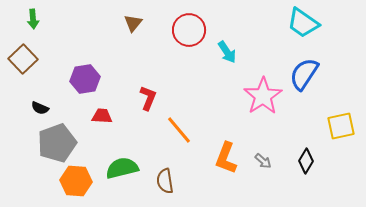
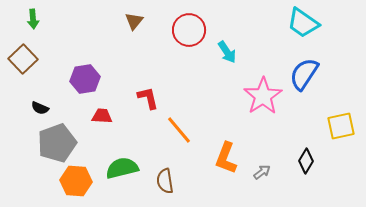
brown triangle: moved 1 px right, 2 px up
red L-shape: rotated 35 degrees counterclockwise
gray arrow: moved 1 px left, 11 px down; rotated 78 degrees counterclockwise
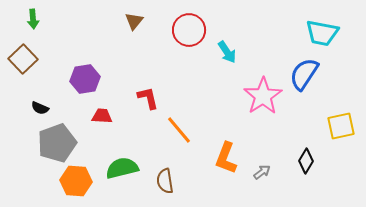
cyan trapezoid: moved 19 px right, 10 px down; rotated 24 degrees counterclockwise
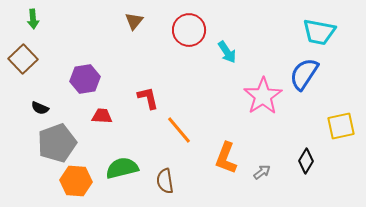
cyan trapezoid: moved 3 px left, 1 px up
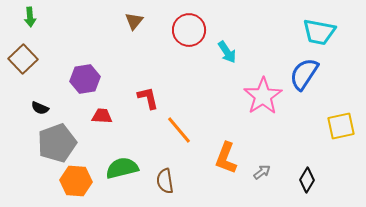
green arrow: moved 3 px left, 2 px up
black diamond: moved 1 px right, 19 px down
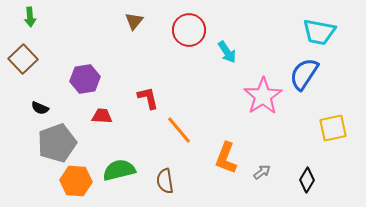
yellow square: moved 8 px left, 2 px down
green semicircle: moved 3 px left, 2 px down
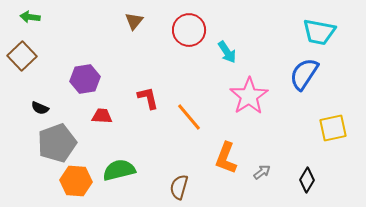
green arrow: rotated 102 degrees clockwise
brown square: moved 1 px left, 3 px up
pink star: moved 14 px left
orange line: moved 10 px right, 13 px up
brown semicircle: moved 14 px right, 6 px down; rotated 25 degrees clockwise
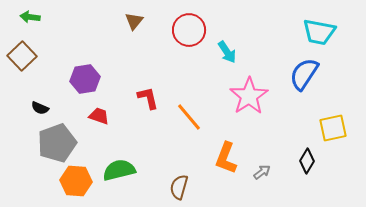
red trapezoid: moved 3 px left; rotated 15 degrees clockwise
black diamond: moved 19 px up
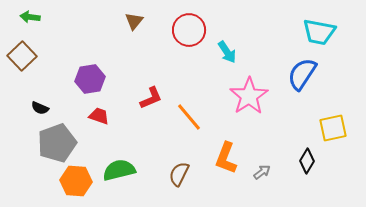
blue semicircle: moved 2 px left
purple hexagon: moved 5 px right
red L-shape: moved 3 px right; rotated 80 degrees clockwise
brown semicircle: moved 13 px up; rotated 10 degrees clockwise
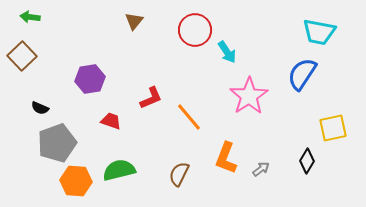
red circle: moved 6 px right
red trapezoid: moved 12 px right, 5 px down
gray arrow: moved 1 px left, 3 px up
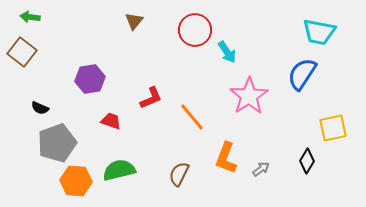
brown square: moved 4 px up; rotated 8 degrees counterclockwise
orange line: moved 3 px right
